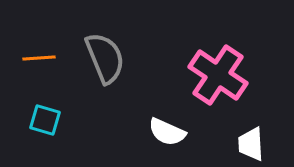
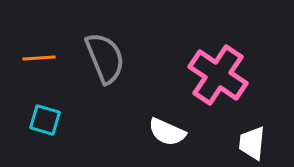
white trapezoid: moved 1 px right, 1 px up; rotated 9 degrees clockwise
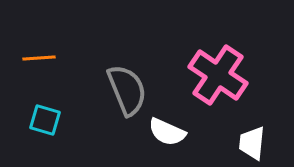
gray semicircle: moved 22 px right, 32 px down
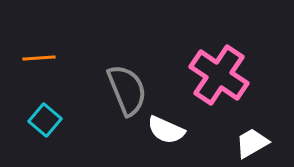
pink cross: moved 1 px right
cyan square: rotated 24 degrees clockwise
white semicircle: moved 1 px left, 2 px up
white trapezoid: rotated 54 degrees clockwise
